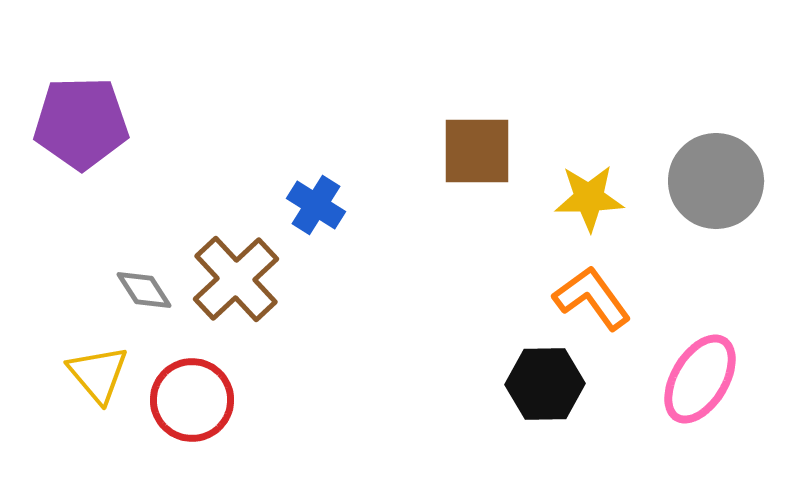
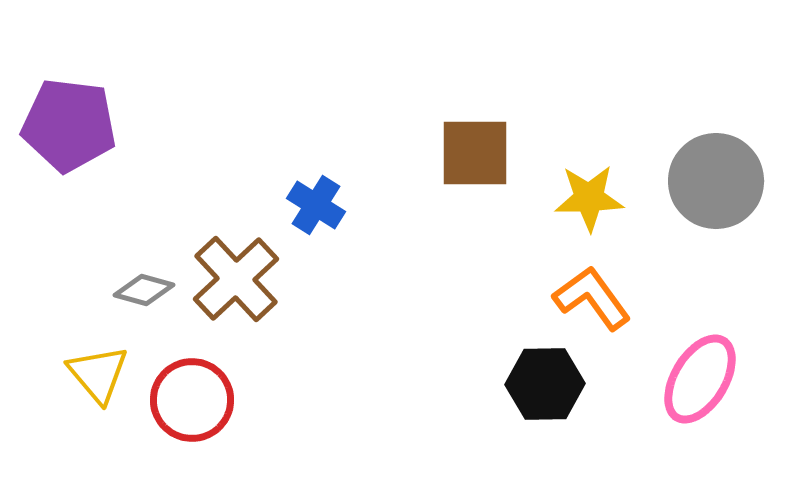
purple pentagon: moved 12 px left, 2 px down; rotated 8 degrees clockwise
brown square: moved 2 px left, 2 px down
gray diamond: rotated 42 degrees counterclockwise
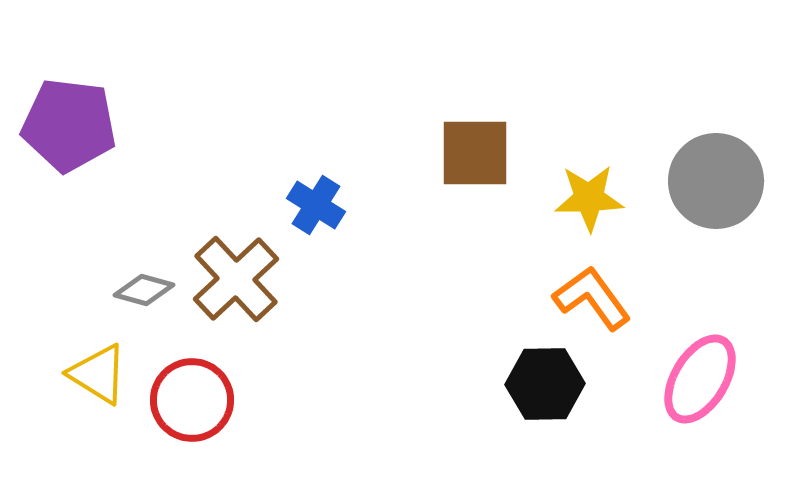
yellow triangle: rotated 18 degrees counterclockwise
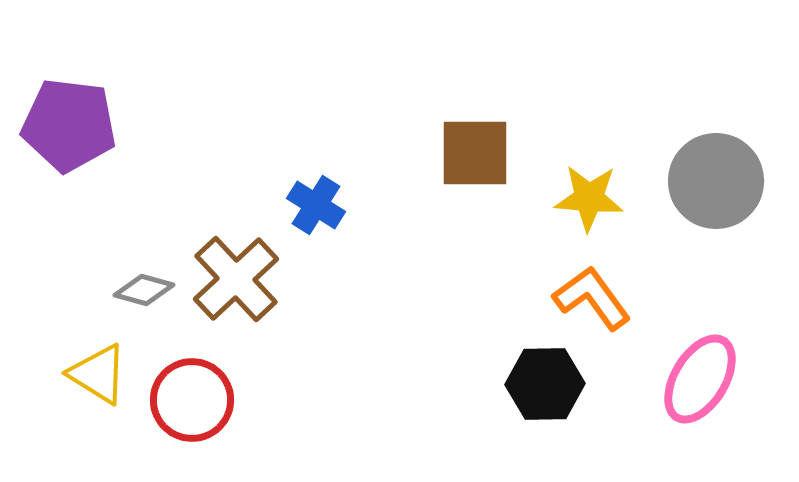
yellow star: rotated 6 degrees clockwise
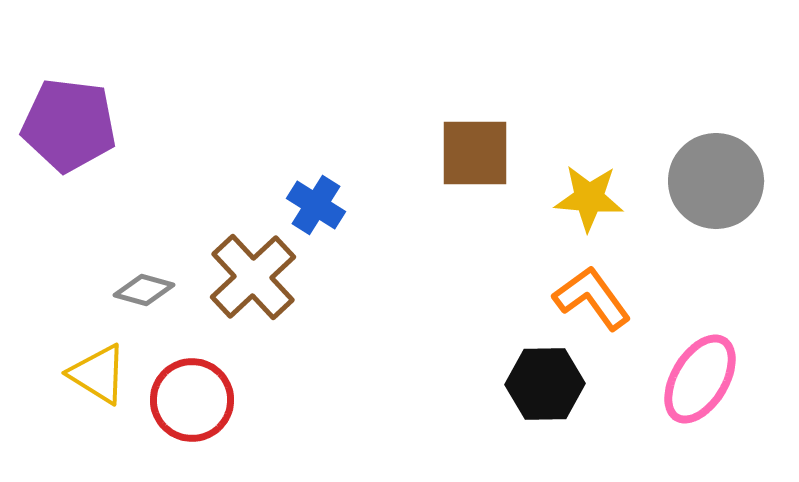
brown cross: moved 17 px right, 2 px up
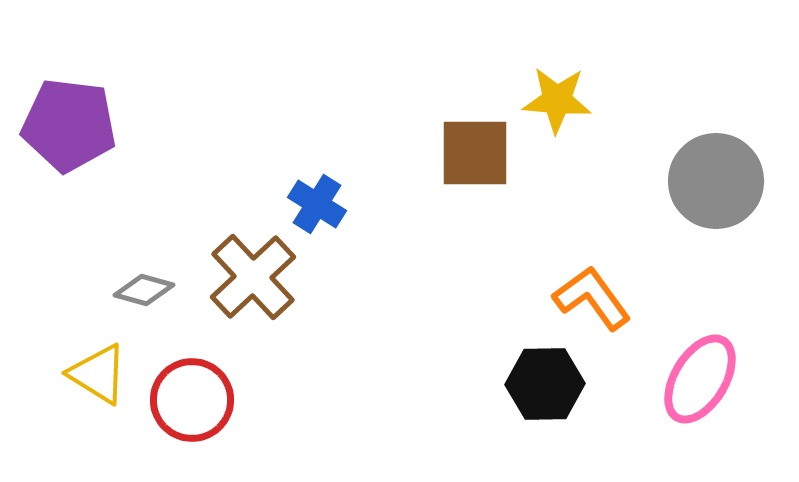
yellow star: moved 32 px left, 98 px up
blue cross: moved 1 px right, 1 px up
